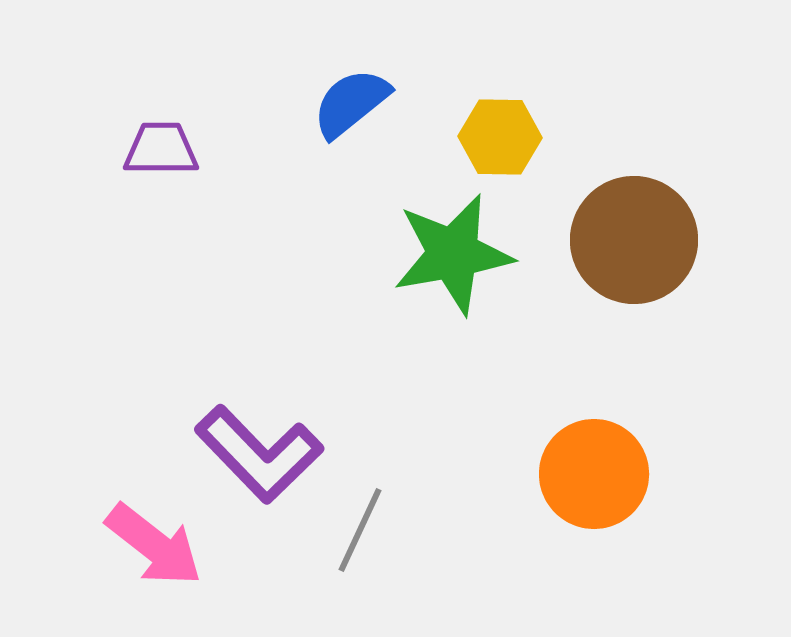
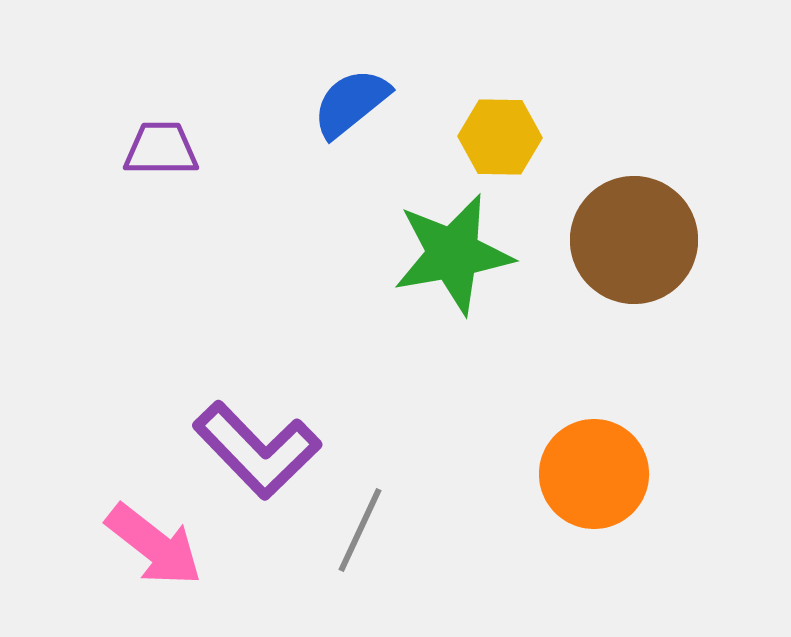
purple L-shape: moved 2 px left, 4 px up
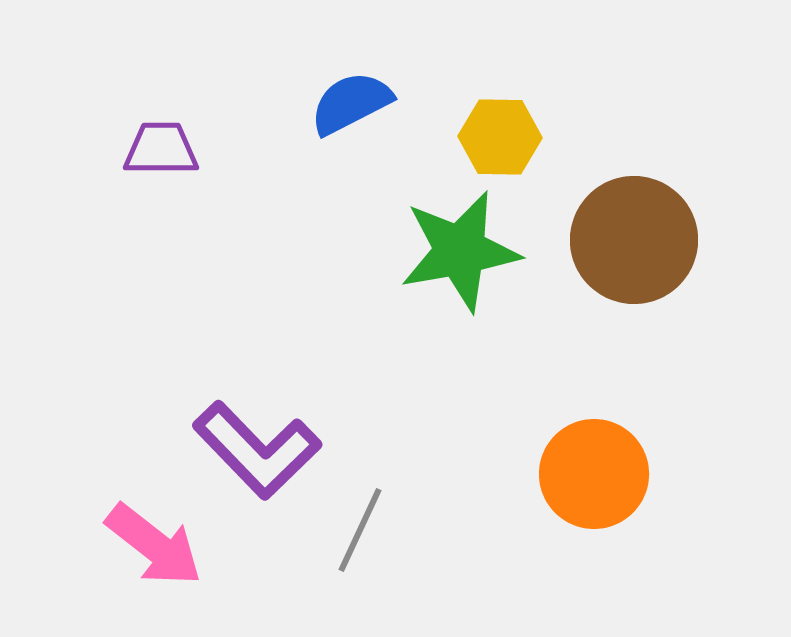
blue semicircle: rotated 12 degrees clockwise
green star: moved 7 px right, 3 px up
